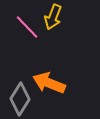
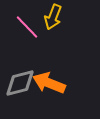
gray diamond: moved 16 px up; rotated 44 degrees clockwise
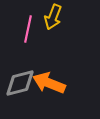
pink line: moved 1 px right, 2 px down; rotated 56 degrees clockwise
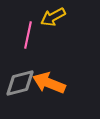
yellow arrow: rotated 40 degrees clockwise
pink line: moved 6 px down
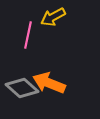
gray diamond: moved 2 px right, 5 px down; rotated 56 degrees clockwise
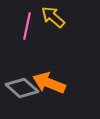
yellow arrow: rotated 70 degrees clockwise
pink line: moved 1 px left, 9 px up
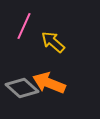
yellow arrow: moved 25 px down
pink line: moved 3 px left; rotated 12 degrees clockwise
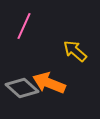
yellow arrow: moved 22 px right, 9 px down
